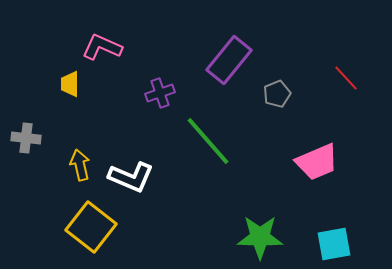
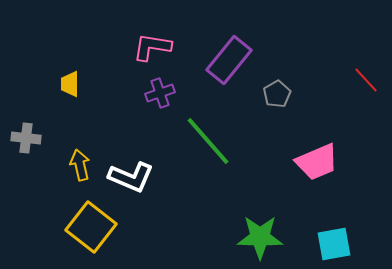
pink L-shape: moved 50 px right; rotated 15 degrees counterclockwise
red line: moved 20 px right, 2 px down
gray pentagon: rotated 8 degrees counterclockwise
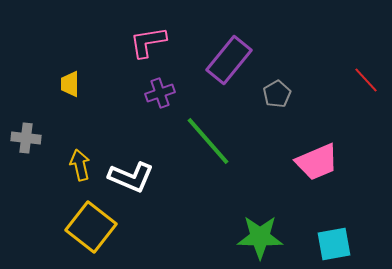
pink L-shape: moved 4 px left, 5 px up; rotated 18 degrees counterclockwise
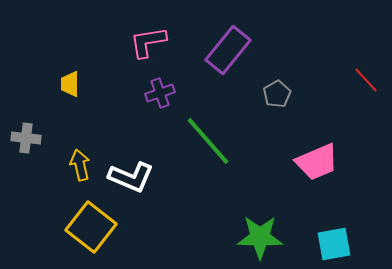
purple rectangle: moved 1 px left, 10 px up
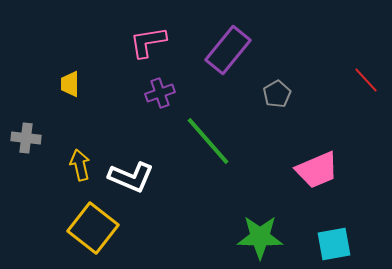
pink trapezoid: moved 8 px down
yellow square: moved 2 px right, 1 px down
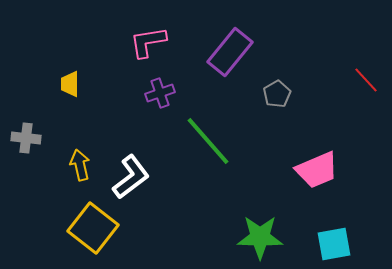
purple rectangle: moved 2 px right, 2 px down
white L-shape: rotated 60 degrees counterclockwise
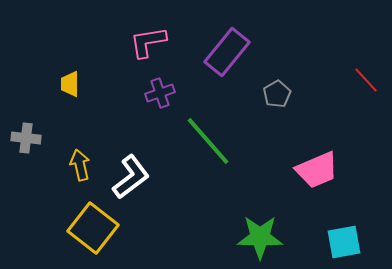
purple rectangle: moved 3 px left
cyan square: moved 10 px right, 2 px up
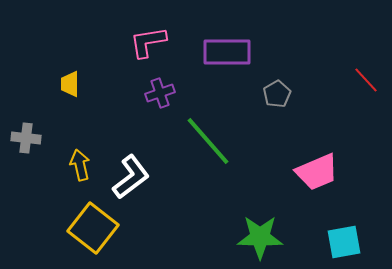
purple rectangle: rotated 51 degrees clockwise
pink trapezoid: moved 2 px down
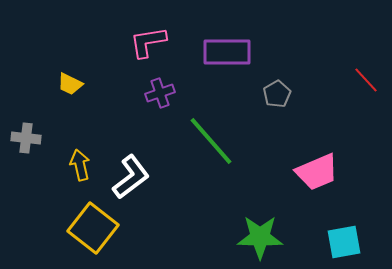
yellow trapezoid: rotated 64 degrees counterclockwise
green line: moved 3 px right
